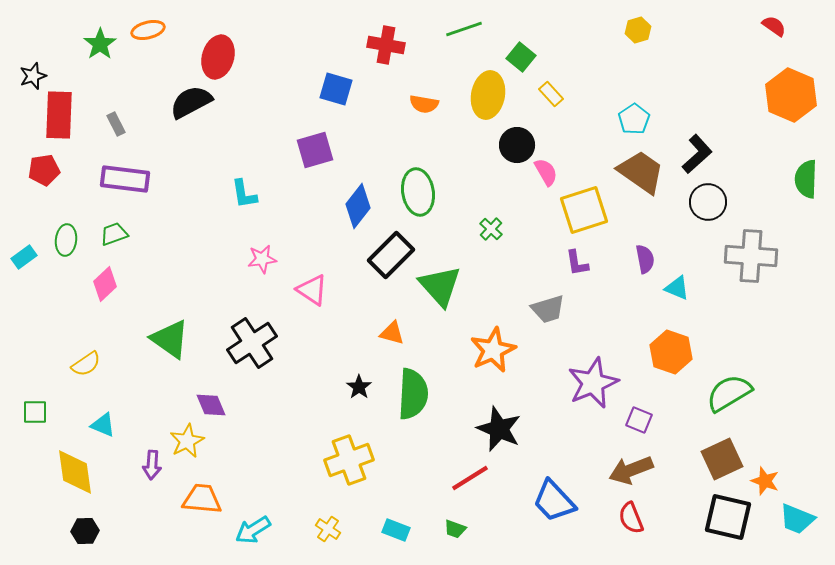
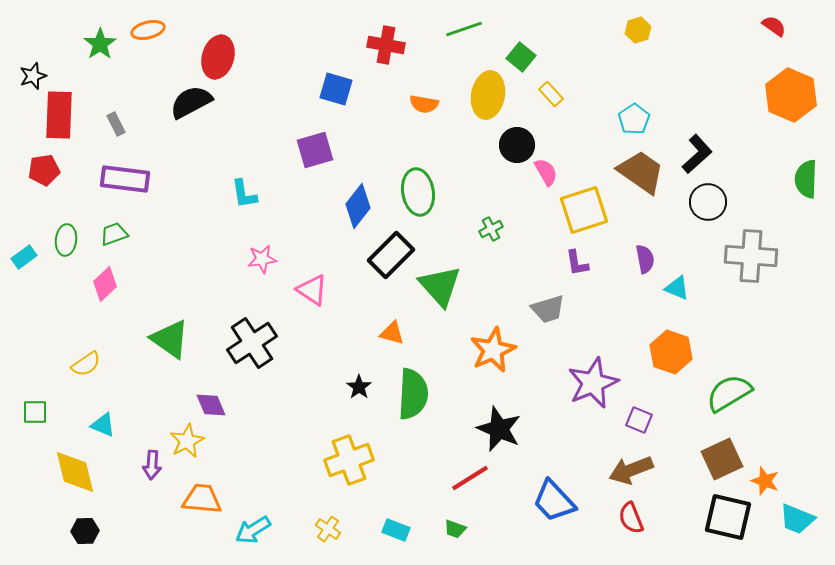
green cross at (491, 229): rotated 20 degrees clockwise
yellow diamond at (75, 472): rotated 6 degrees counterclockwise
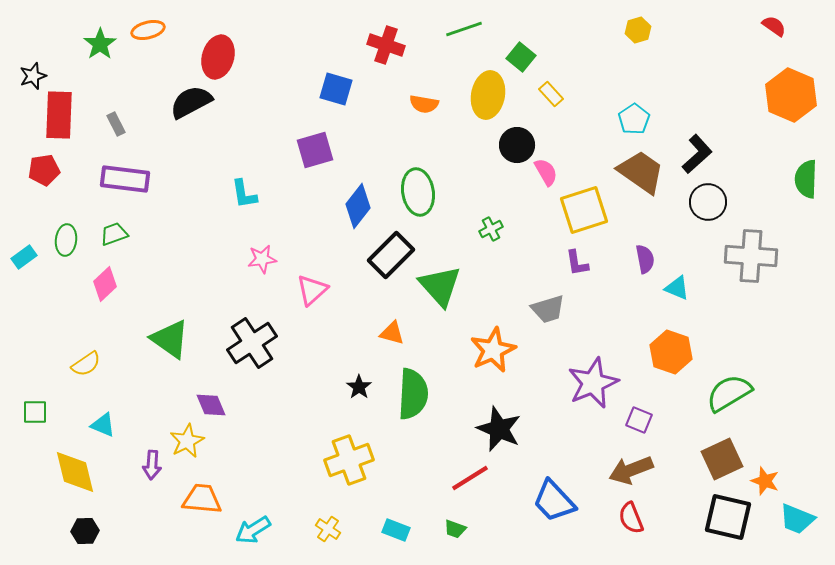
red cross at (386, 45): rotated 9 degrees clockwise
pink triangle at (312, 290): rotated 44 degrees clockwise
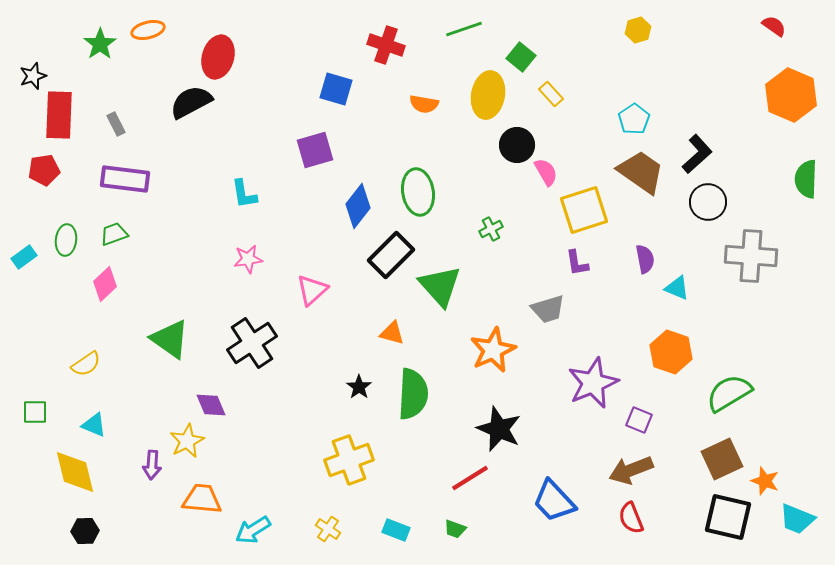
pink star at (262, 259): moved 14 px left
cyan triangle at (103, 425): moved 9 px left
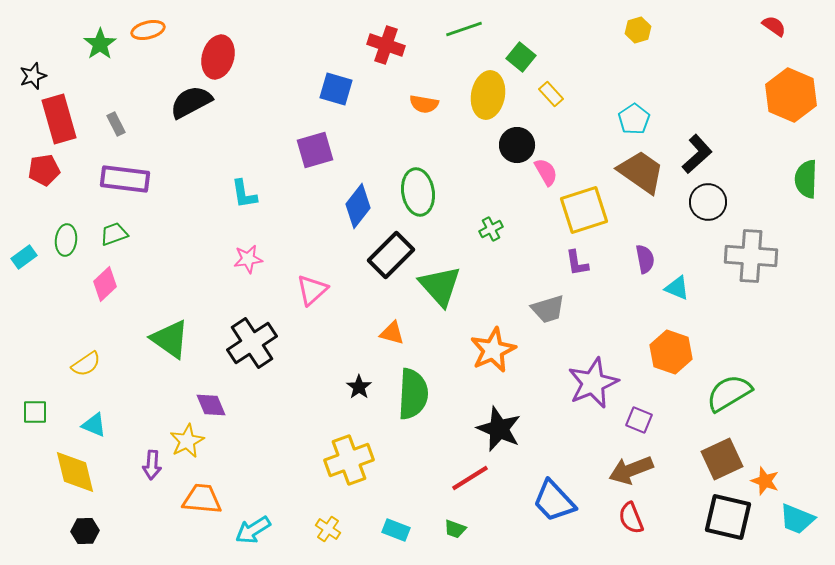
red rectangle at (59, 115): moved 4 px down; rotated 18 degrees counterclockwise
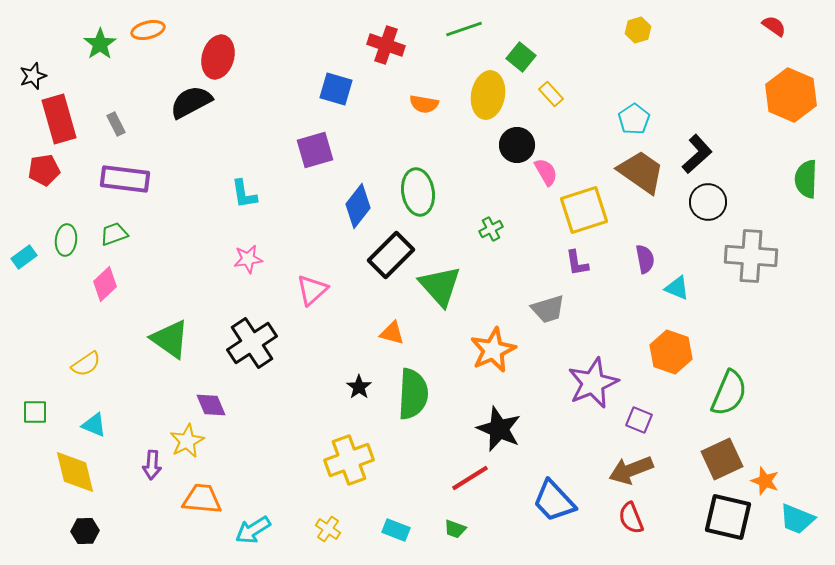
green semicircle at (729, 393): rotated 144 degrees clockwise
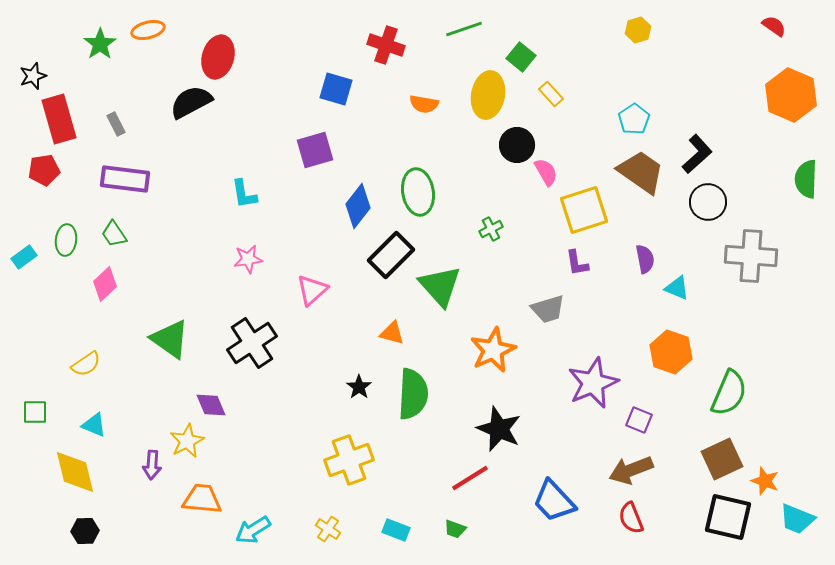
green trapezoid at (114, 234): rotated 104 degrees counterclockwise
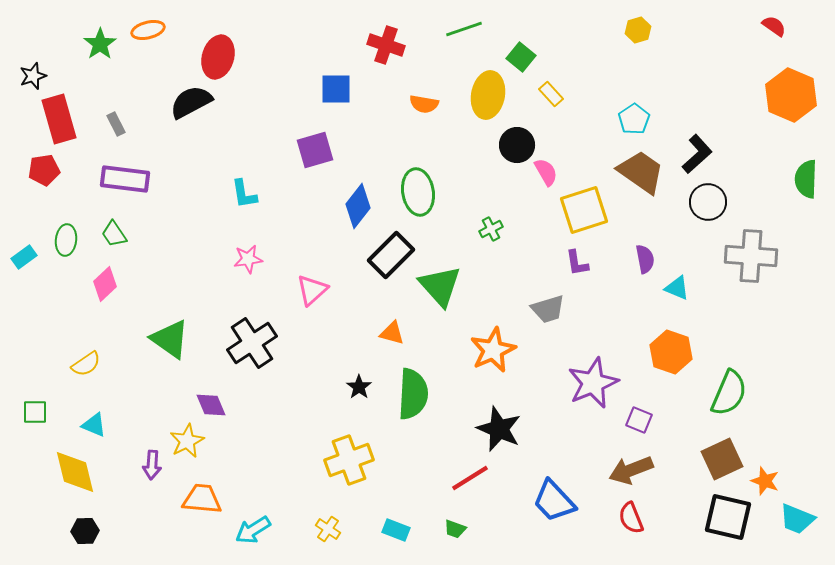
blue square at (336, 89): rotated 16 degrees counterclockwise
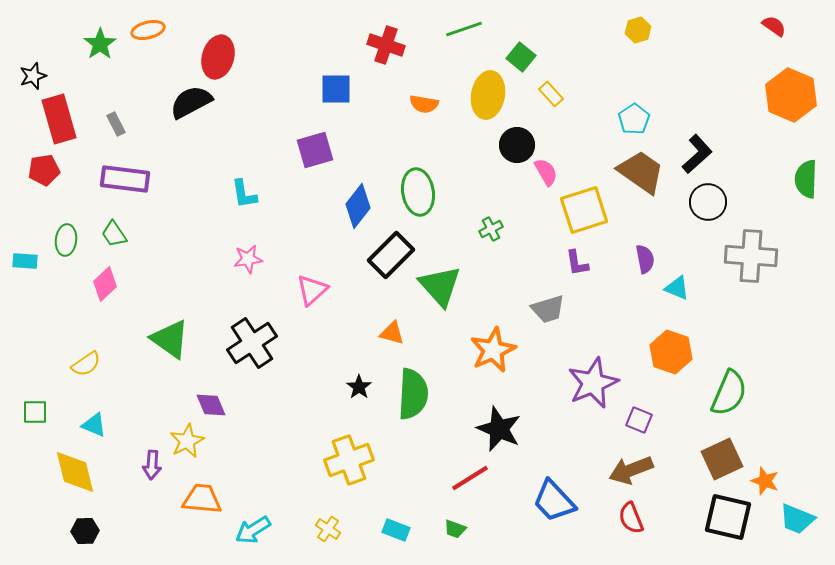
cyan rectangle at (24, 257): moved 1 px right, 4 px down; rotated 40 degrees clockwise
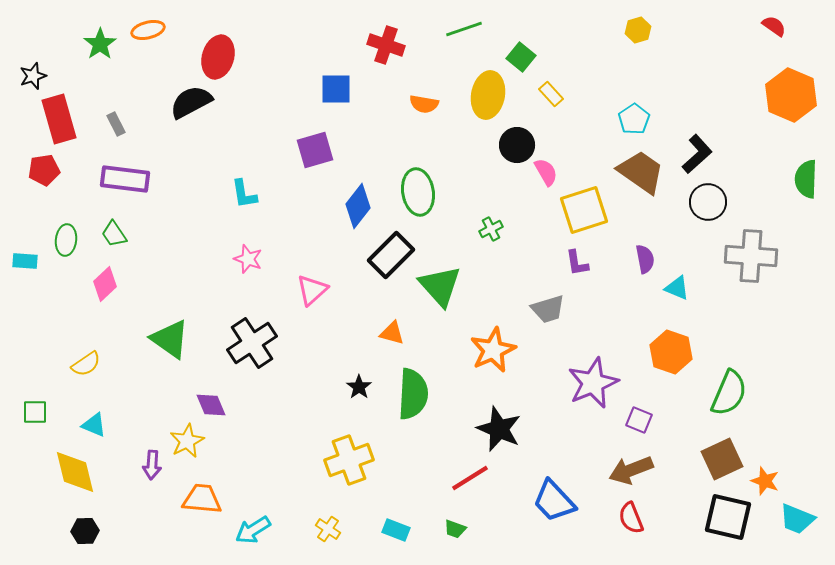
pink star at (248, 259): rotated 28 degrees clockwise
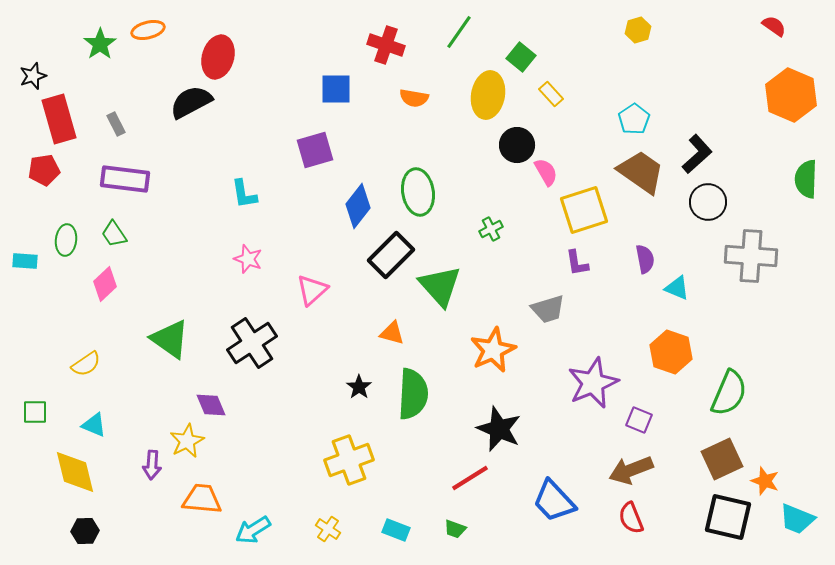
green line at (464, 29): moved 5 px left, 3 px down; rotated 36 degrees counterclockwise
orange semicircle at (424, 104): moved 10 px left, 6 px up
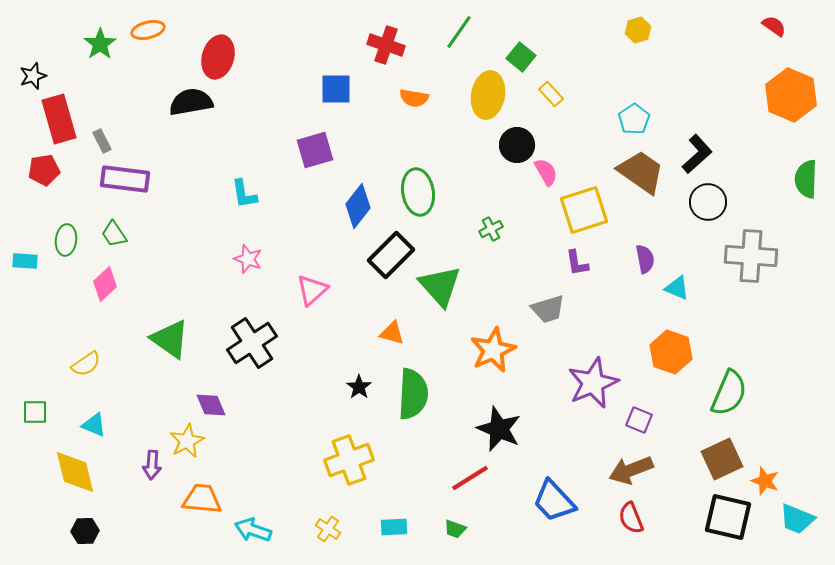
black semicircle at (191, 102): rotated 18 degrees clockwise
gray rectangle at (116, 124): moved 14 px left, 17 px down
cyan arrow at (253, 530): rotated 51 degrees clockwise
cyan rectangle at (396, 530): moved 2 px left, 3 px up; rotated 24 degrees counterclockwise
